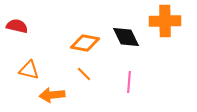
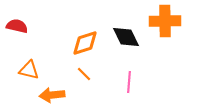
orange diamond: rotated 28 degrees counterclockwise
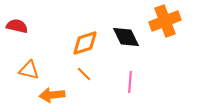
orange cross: rotated 20 degrees counterclockwise
pink line: moved 1 px right
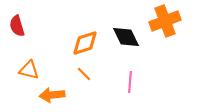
red semicircle: rotated 120 degrees counterclockwise
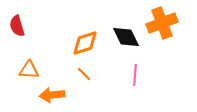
orange cross: moved 3 px left, 2 px down
orange triangle: rotated 10 degrees counterclockwise
pink line: moved 5 px right, 7 px up
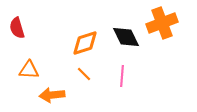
red semicircle: moved 2 px down
pink line: moved 13 px left, 1 px down
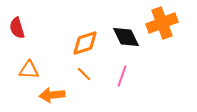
pink line: rotated 15 degrees clockwise
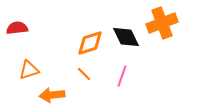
red semicircle: rotated 100 degrees clockwise
orange diamond: moved 5 px right
orange triangle: rotated 20 degrees counterclockwise
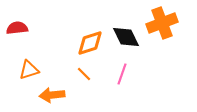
pink line: moved 2 px up
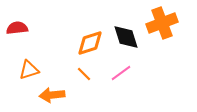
black diamond: rotated 8 degrees clockwise
pink line: moved 1 px left, 1 px up; rotated 35 degrees clockwise
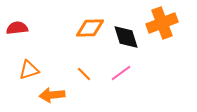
orange diamond: moved 15 px up; rotated 16 degrees clockwise
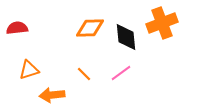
black diamond: rotated 12 degrees clockwise
